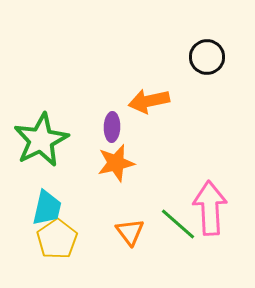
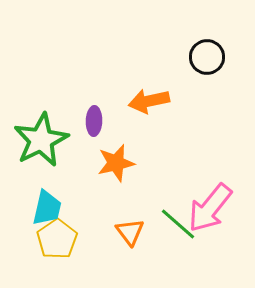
purple ellipse: moved 18 px left, 6 px up
pink arrow: rotated 138 degrees counterclockwise
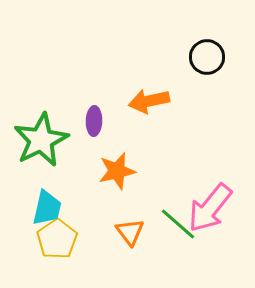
orange star: moved 1 px right, 8 px down
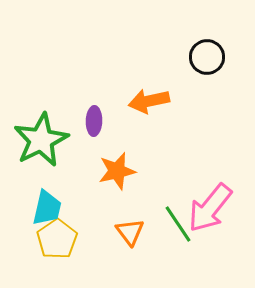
green line: rotated 15 degrees clockwise
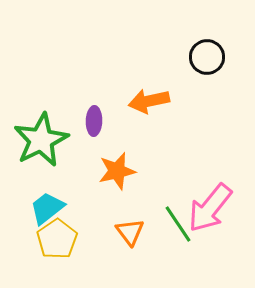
cyan trapezoid: rotated 141 degrees counterclockwise
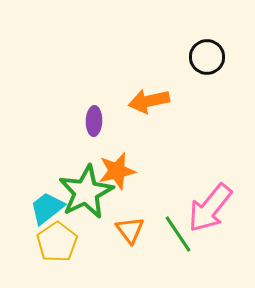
green star: moved 45 px right, 52 px down
green line: moved 10 px down
orange triangle: moved 2 px up
yellow pentagon: moved 3 px down
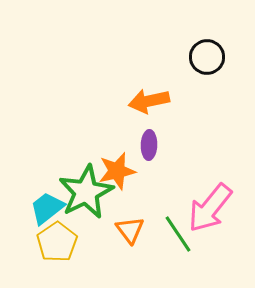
purple ellipse: moved 55 px right, 24 px down
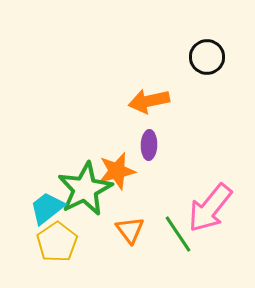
green star: moved 1 px left, 3 px up
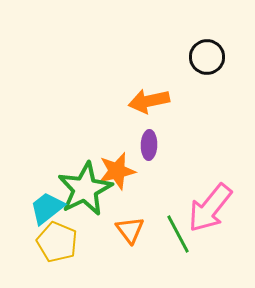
green line: rotated 6 degrees clockwise
yellow pentagon: rotated 15 degrees counterclockwise
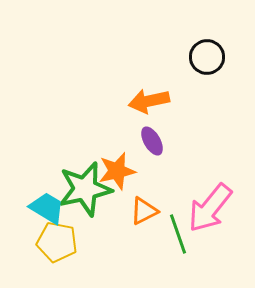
purple ellipse: moved 3 px right, 4 px up; rotated 32 degrees counterclockwise
green star: rotated 14 degrees clockwise
cyan trapezoid: rotated 69 degrees clockwise
orange triangle: moved 14 px right, 19 px up; rotated 40 degrees clockwise
green line: rotated 9 degrees clockwise
yellow pentagon: rotated 12 degrees counterclockwise
